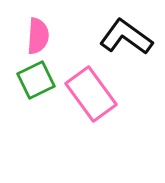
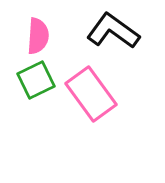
black L-shape: moved 13 px left, 6 px up
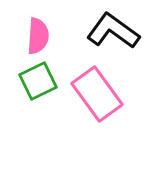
green square: moved 2 px right, 1 px down
pink rectangle: moved 6 px right
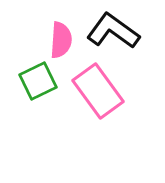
pink semicircle: moved 23 px right, 4 px down
pink rectangle: moved 1 px right, 3 px up
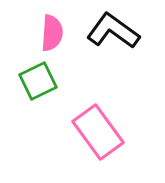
pink semicircle: moved 9 px left, 7 px up
pink rectangle: moved 41 px down
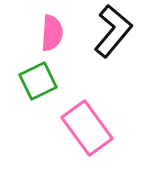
black L-shape: rotated 94 degrees clockwise
pink rectangle: moved 11 px left, 4 px up
